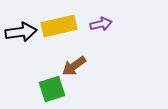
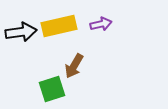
brown arrow: rotated 25 degrees counterclockwise
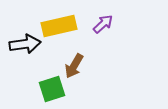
purple arrow: moved 2 px right; rotated 30 degrees counterclockwise
black arrow: moved 4 px right, 12 px down
